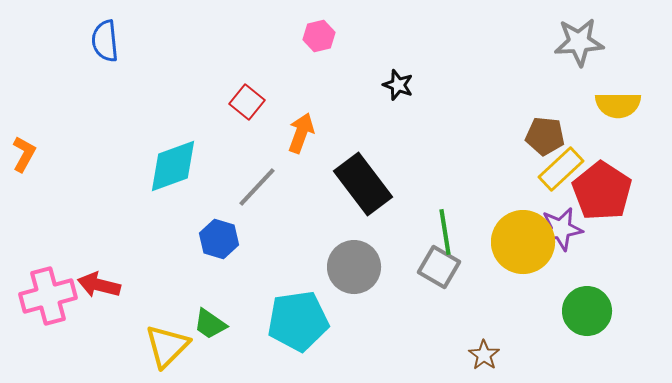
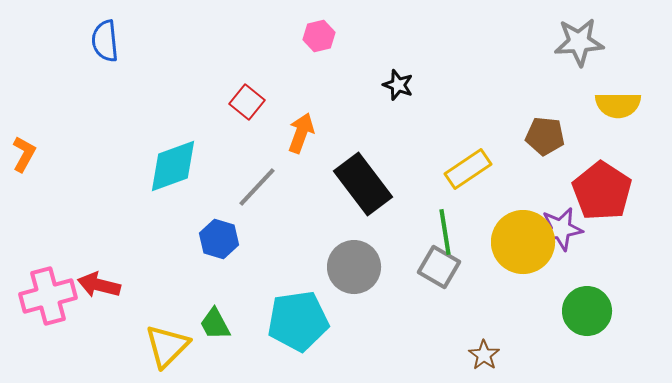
yellow rectangle: moved 93 px left; rotated 9 degrees clockwise
green trapezoid: moved 5 px right; rotated 27 degrees clockwise
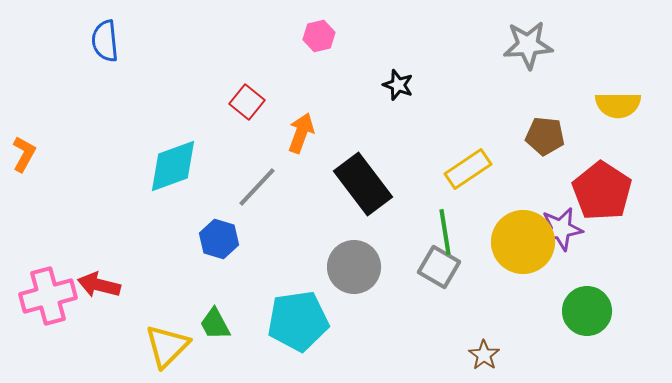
gray star: moved 51 px left, 3 px down
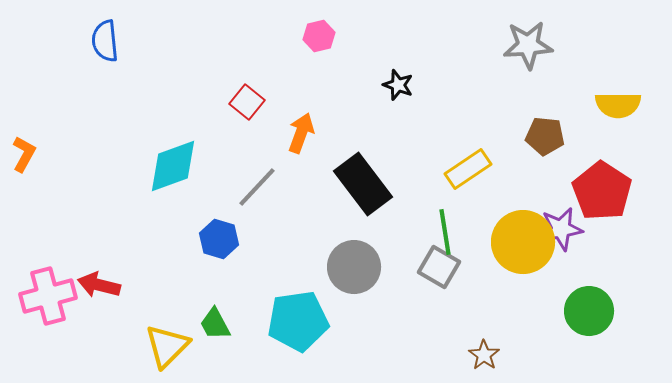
green circle: moved 2 px right
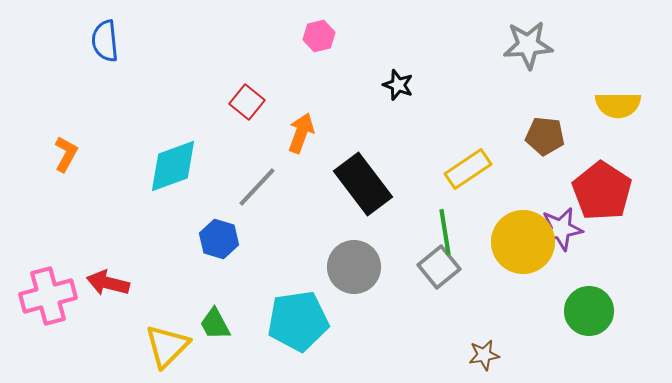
orange L-shape: moved 42 px right
gray square: rotated 21 degrees clockwise
red arrow: moved 9 px right, 2 px up
brown star: rotated 28 degrees clockwise
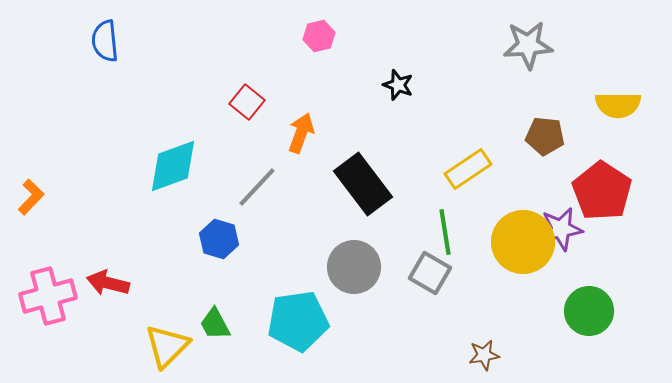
orange L-shape: moved 35 px left, 43 px down; rotated 15 degrees clockwise
gray square: moved 9 px left, 6 px down; rotated 21 degrees counterclockwise
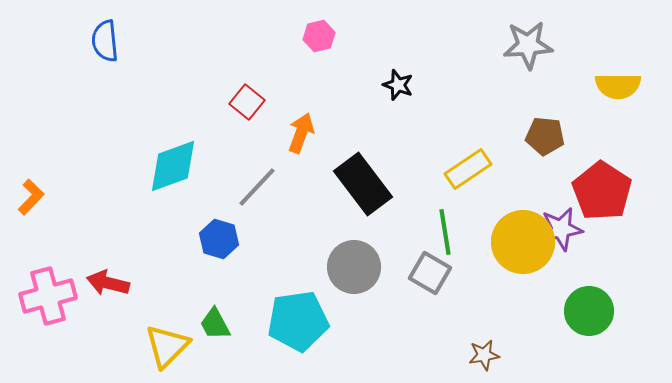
yellow semicircle: moved 19 px up
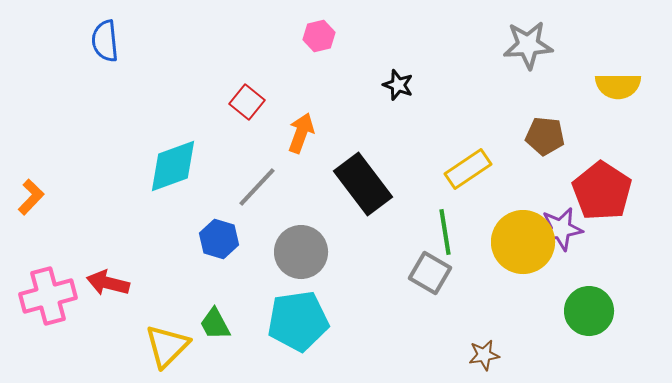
gray circle: moved 53 px left, 15 px up
